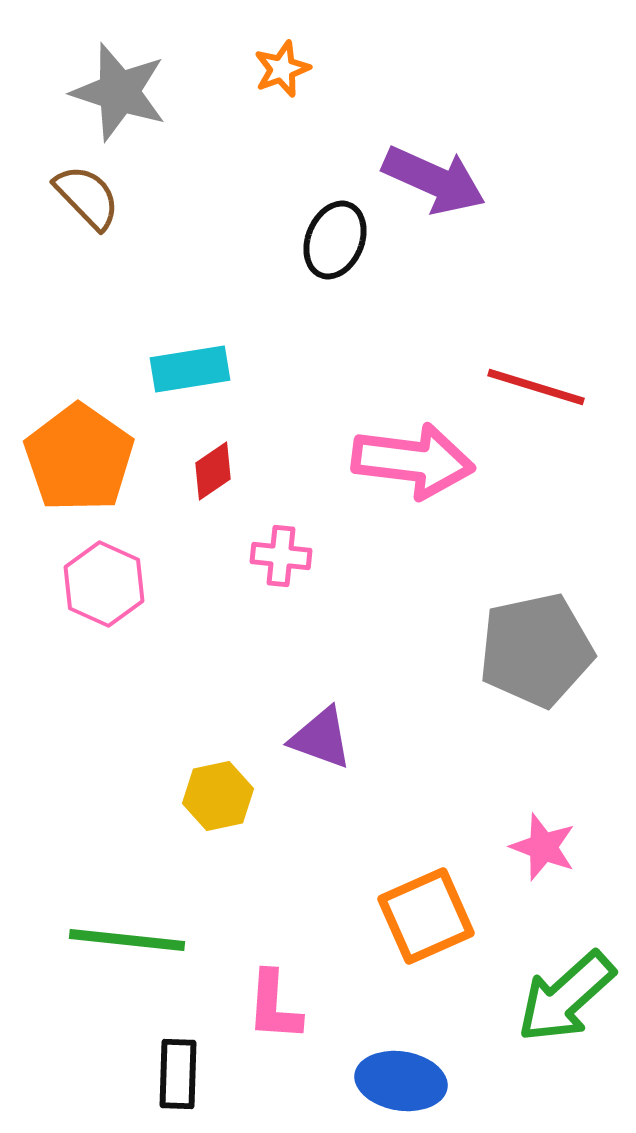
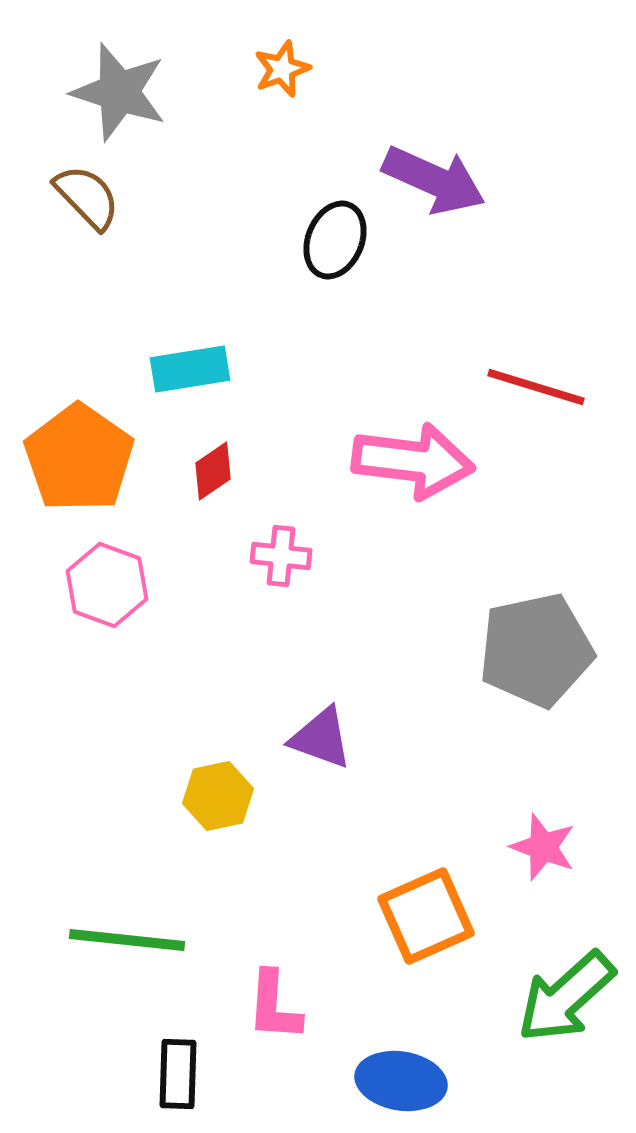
pink hexagon: moved 3 px right, 1 px down; rotated 4 degrees counterclockwise
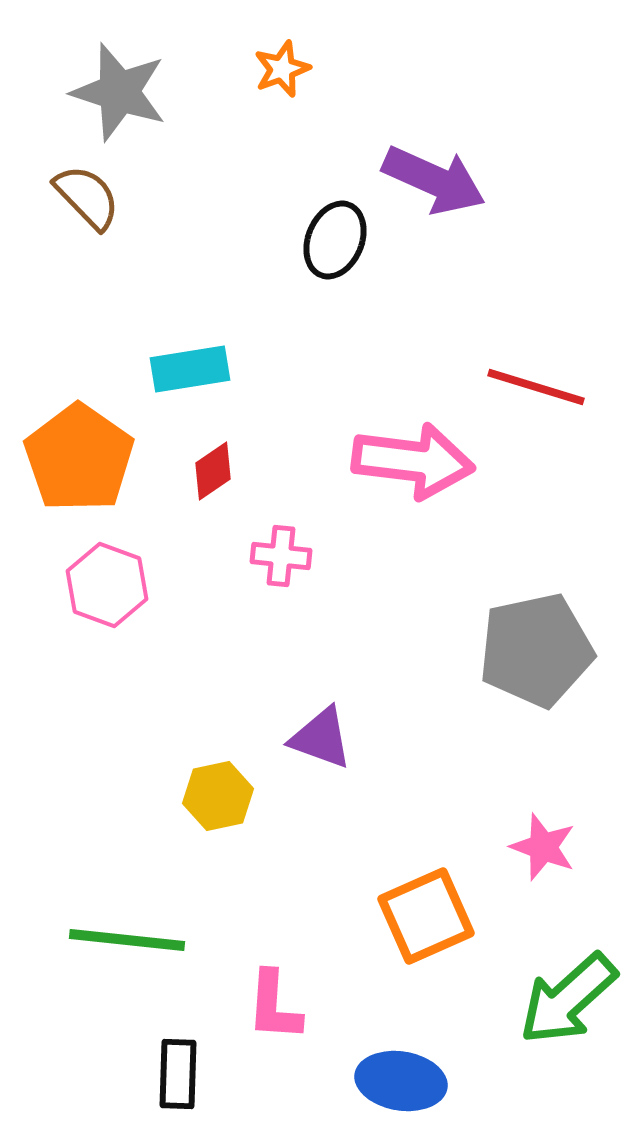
green arrow: moved 2 px right, 2 px down
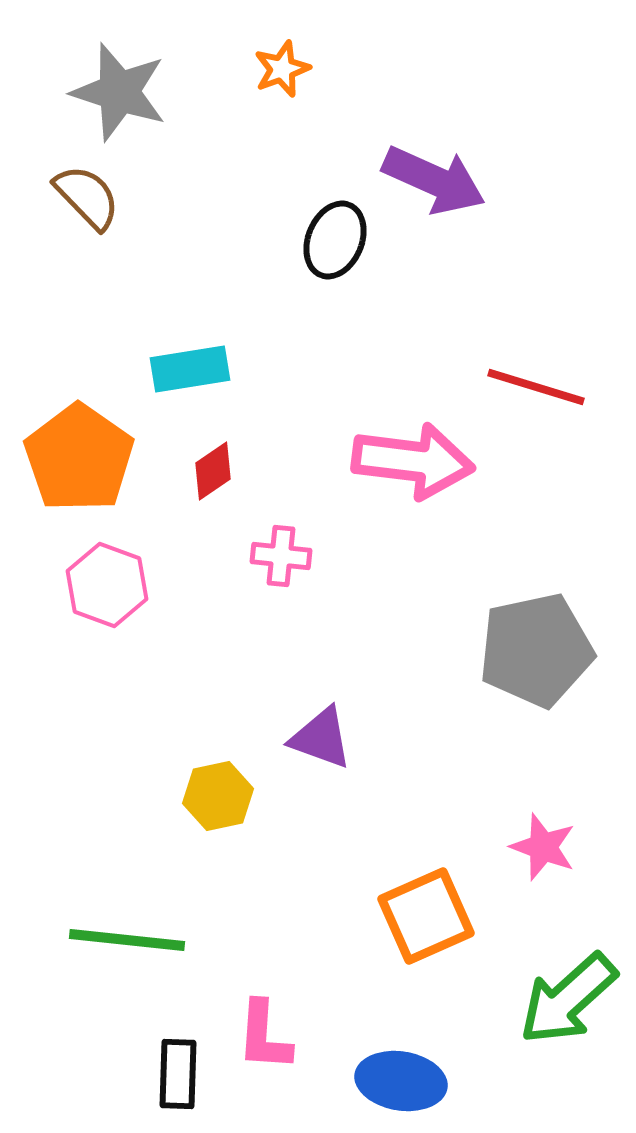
pink L-shape: moved 10 px left, 30 px down
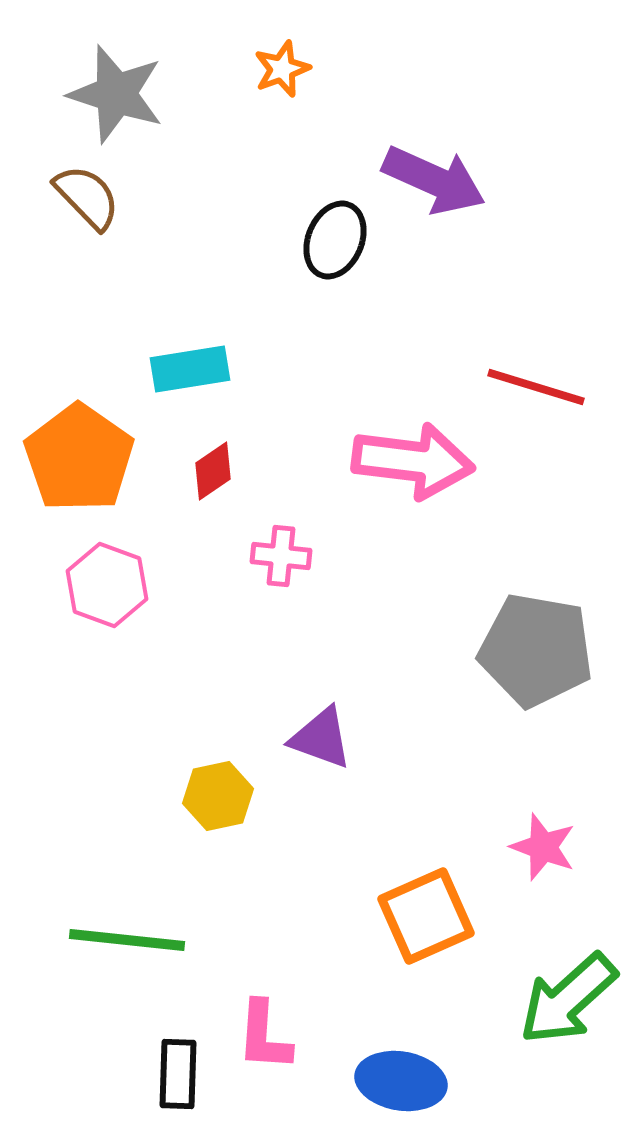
gray star: moved 3 px left, 2 px down
gray pentagon: rotated 22 degrees clockwise
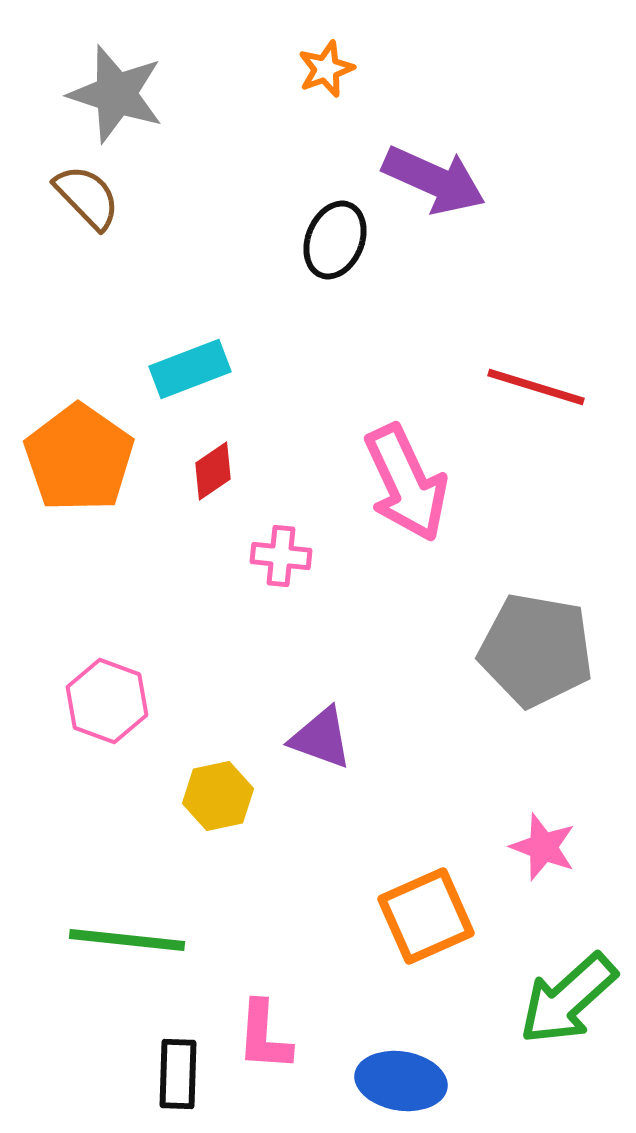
orange star: moved 44 px right
cyan rectangle: rotated 12 degrees counterclockwise
pink arrow: moved 7 px left, 22 px down; rotated 58 degrees clockwise
pink hexagon: moved 116 px down
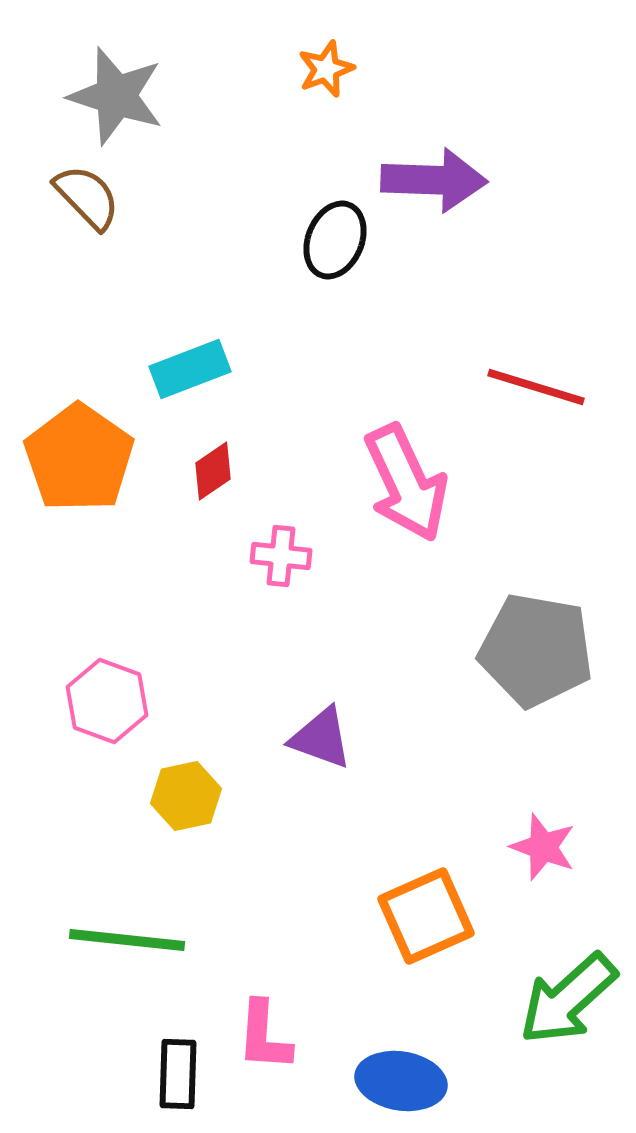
gray star: moved 2 px down
purple arrow: rotated 22 degrees counterclockwise
yellow hexagon: moved 32 px left
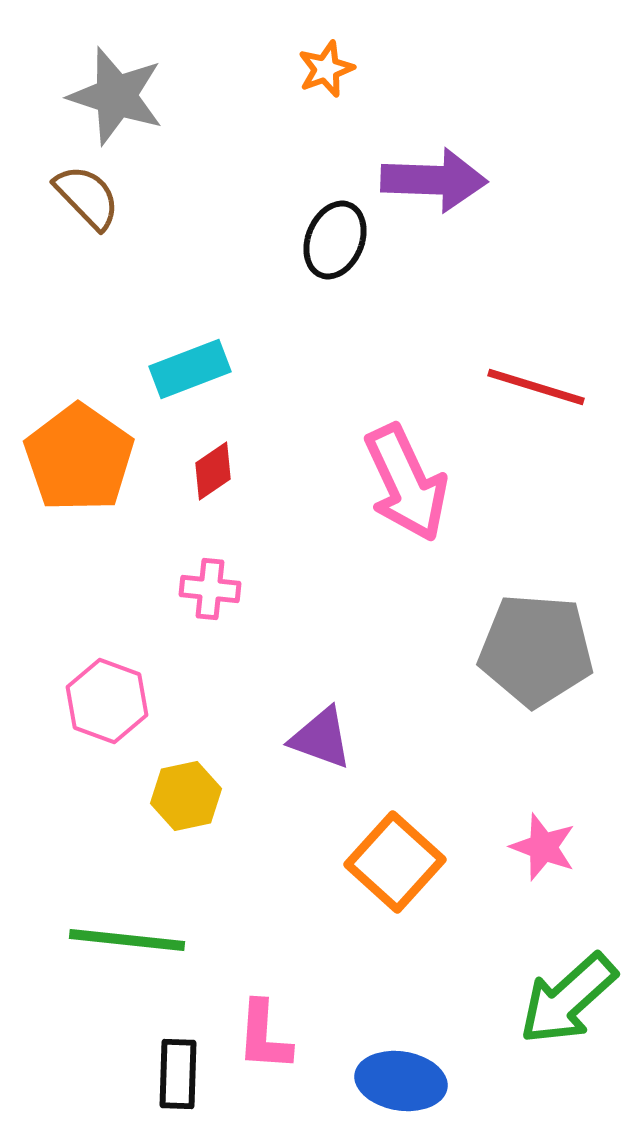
pink cross: moved 71 px left, 33 px down
gray pentagon: rotated 6 degrees counterclockwise
orange square: moved 31 px left, 54 px up; rotated 24 degrees counterclockwise
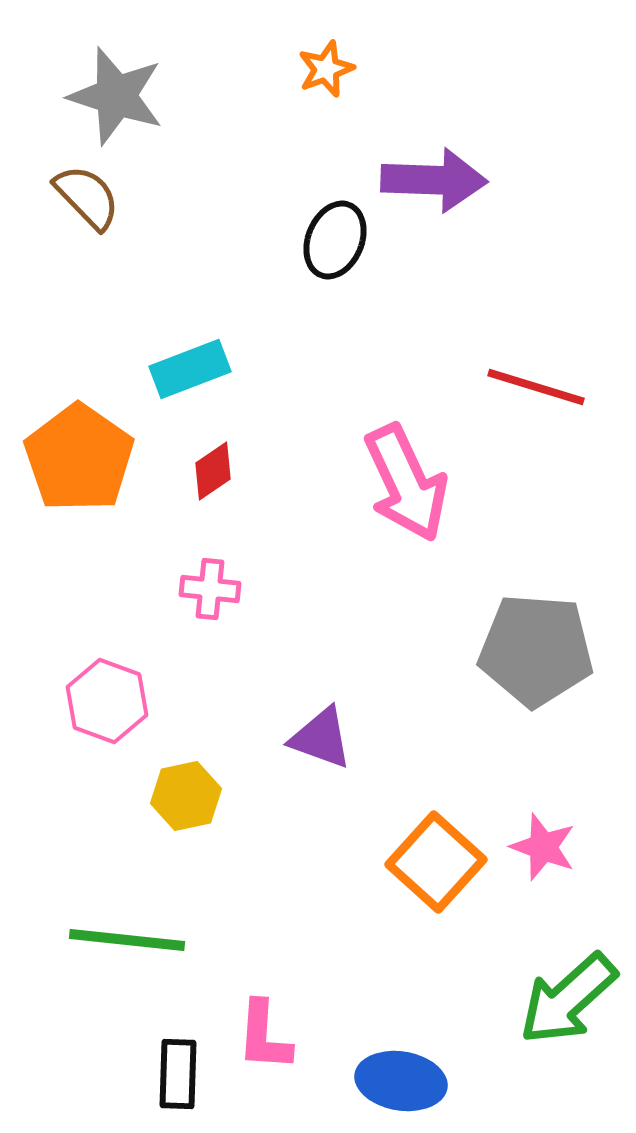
orange square: moved 41 px right
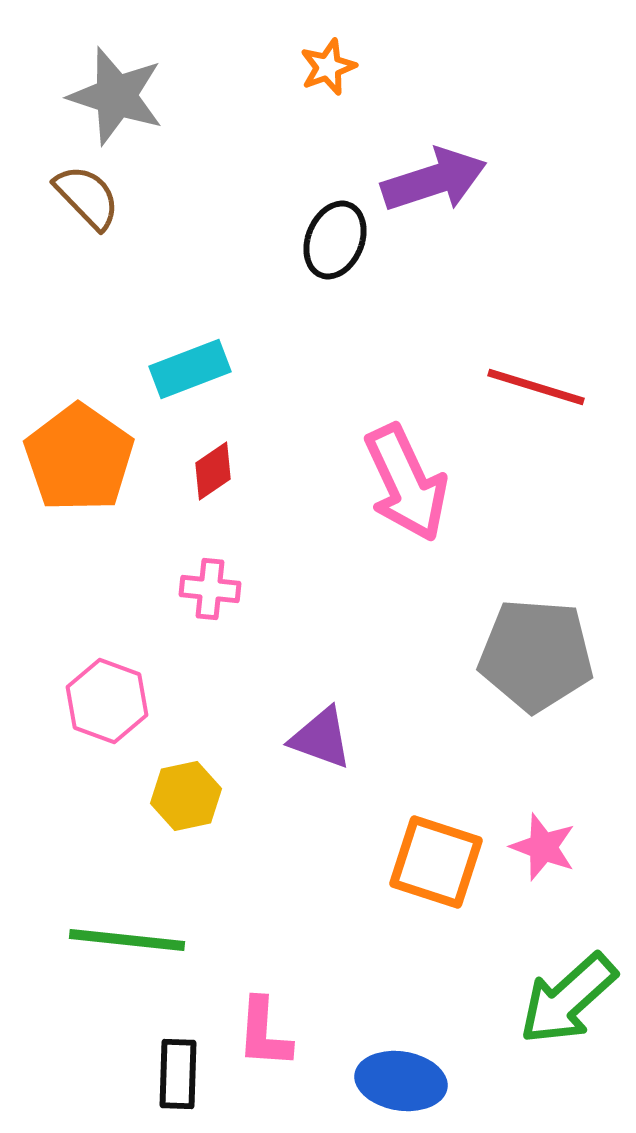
orange star: moved 2 px right, 2 px up
purple arrow: rotated 20 degrees counterclockwise
gray pentagon: moved 5 px down
orange square: rotated 24 degrees counterclockwise
pink L-shape: moved 3 px up
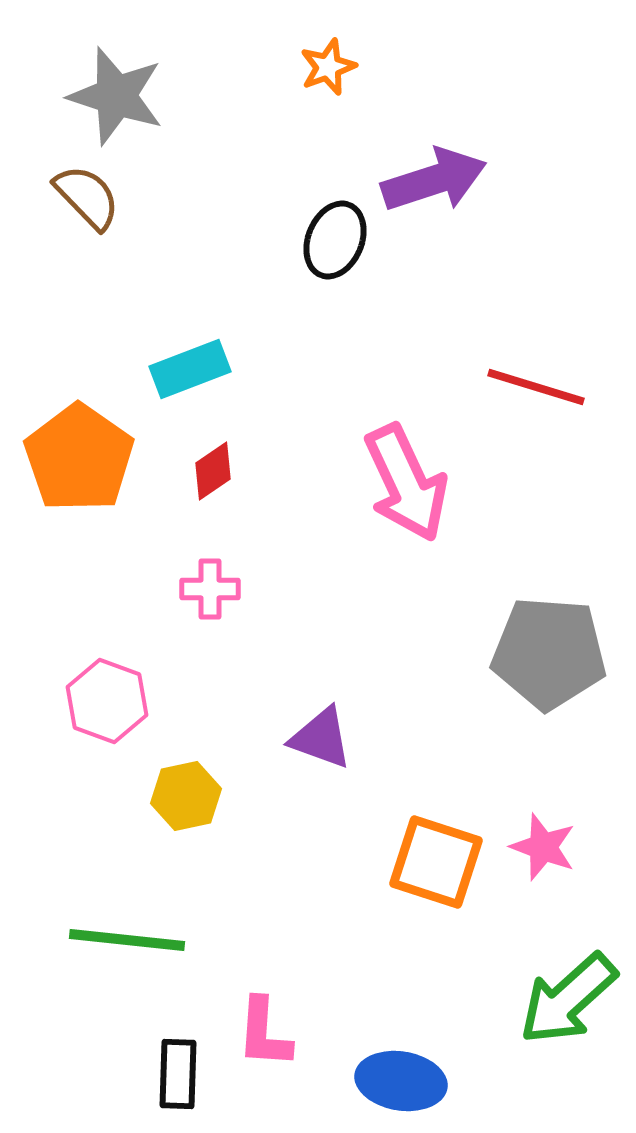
pink cross: rotated 6 degrees counterclockwise
gray pentagon: moved 13 px right, 2 px up
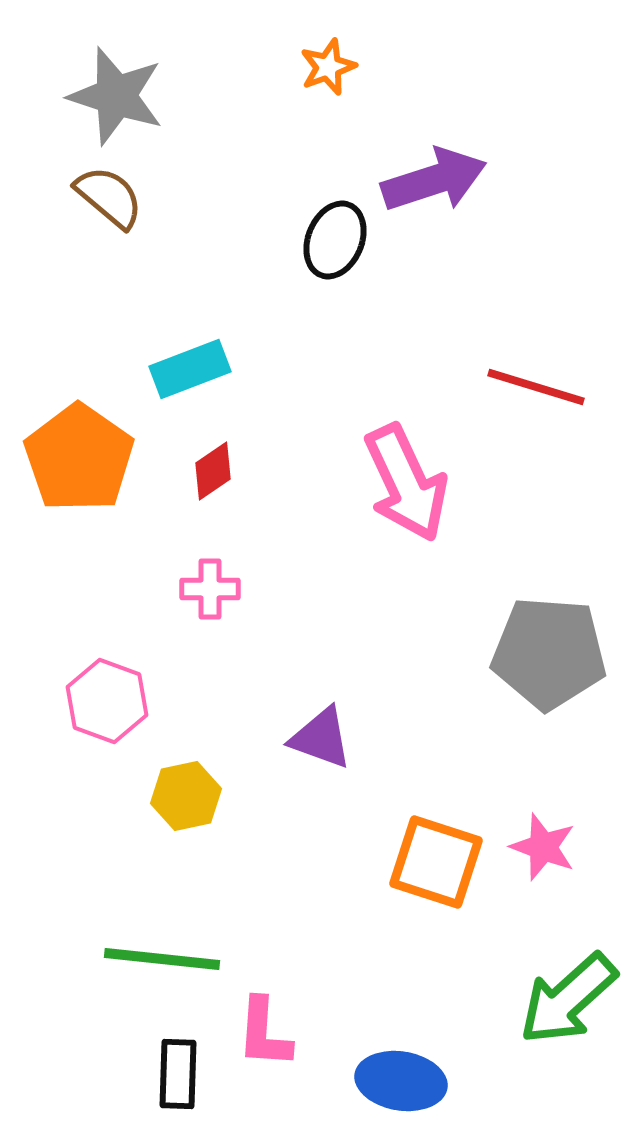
brown semicircle: moved 22 px right; rotated 6 degrees counterclockwise
green line: moved 35 px right, 19 px down
